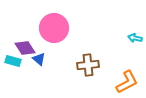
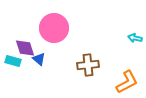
purple diamond: rotated 15 degrees clockwise
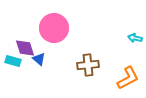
orange L-shape: moved 1 px right, 4 px up
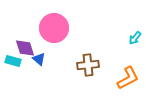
cyan arrow: rotated 64 degrees counterclockwise
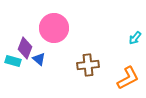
purple diamond: rotated 40 degrees clockwise
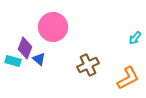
pink circle: moved 1 px left, 1 px up
brown cross: rotated 20 degrees counterclockwise
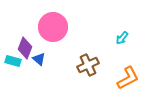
cyan arrow: moved 13 px left
